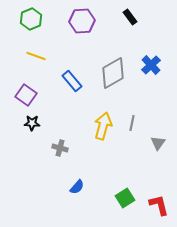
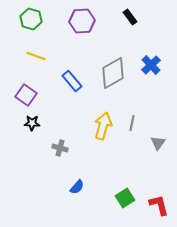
green hexagon: rotated 20 degrees counterclockwise
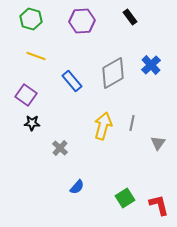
gray cross: rotated 28 degrees clockwise
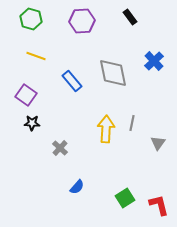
blue cross: moved 3 px right, 4 px up
gray diamond: rotated 72 degrees counterclockwise
yellow arrow: moved 3 px right, 3 px down; rotated 12 degrees counterclockwise
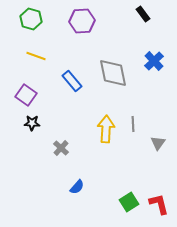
black rectangle: moved 13 px right, 3 px up
gray line: moved 1 px right, 1 px down; rotated 14 degrees counterclockwise
gray cross: moved 1 px right
green square: moved 4 px right, 4 px down
red L-shape: moved 1 px up
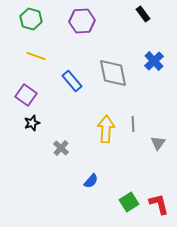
black star: rotated 21 degrees counterclockwise
blue semicircle: moved 14 px right, 6 px up
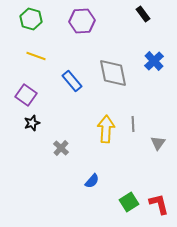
blue semicircle: moved 1 px right
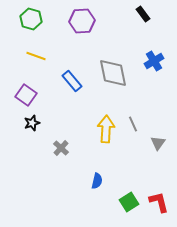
blue cross: rotated 12 degrees clockwise
gray line: rotated 21 degrees counterclockwise
blue semicircle: moved 5 px right; rotated 28 degrees counterclockwise
red L-shape: moved 2 px up
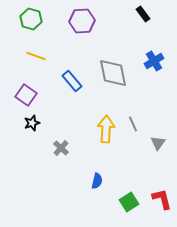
red L-shape: moved 3 px right, 3 px up
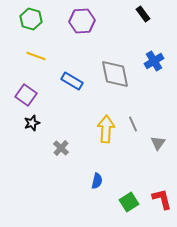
gray diamond: moved 2 px right, 1 px down
blue rectangle: rotated 20 degrees counterclockwise
